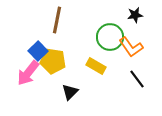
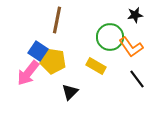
blue square: rotated 12 degrees counterclockwise
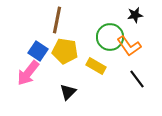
orange L-shape: moved 2 px left, 1 px up
yellow pentagon: moved 12 px right, 10 px up
black triangle: moved 2 px left
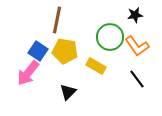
orange L-shape: moved 8 px right
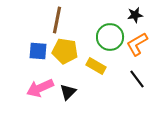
orange L-shape: moved 2 px up; rotated 95 degrees clockwise
blue square: rotated 30 degrees counterclockwise
pink arrow: moved 12 px right, 15 px down; rotated 28 degrees clockwise
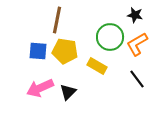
black star: rotated 21 degrees clockwise
yellow rectangle: moved 1 px right
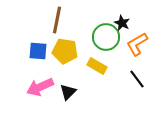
black star: moved 13 px left, 8 px down; rotated 14 degrees clockwise
green circle: moved 4 px left
pink arrow: moved 1 px up
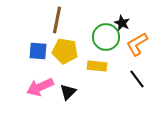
yellow rectangle: rotated 24 degrees counterclockwise
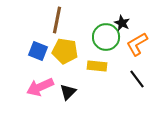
blue square: rotated 18 degrees clockwise
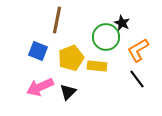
orange L-shape: moved 1 px right, 6 px down
yellow pentagon: moved 6 px right, 7 px down; rotated 30 degrees counterclockwise
